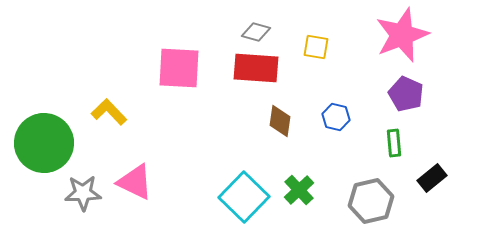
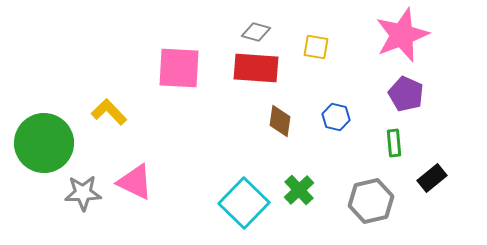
cyan square: moved 6 px down
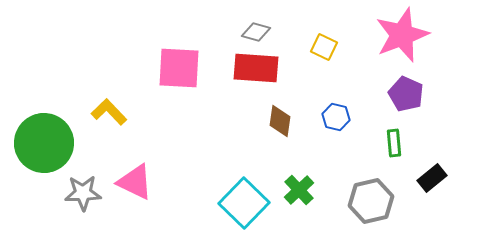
yellow square: moved 8 px right; rotated 16 degrees clockwise
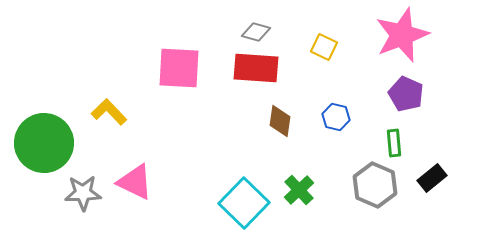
gray hexagon: moved 4 px right, 16 px up; rotated 24 degrees counterclockwise
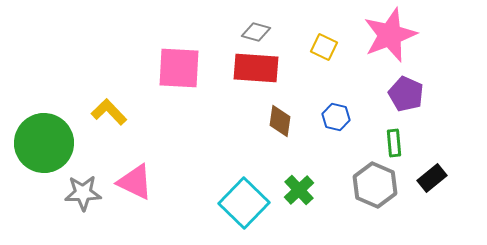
pink star: moved 12 px left
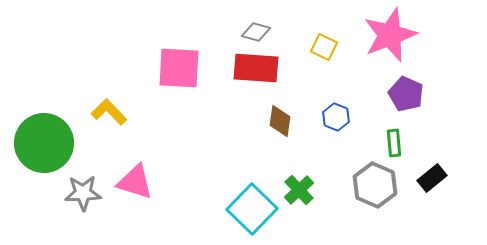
blue hexagon: rotated 8 degrees clockwise
pink triangle: rotated 9 degrees counterclockwise
cyan square: moved 8 px right, 6 px down
